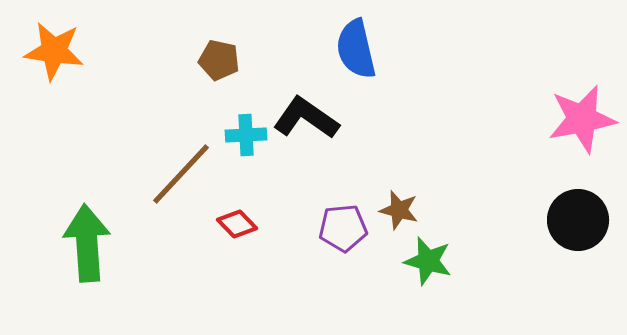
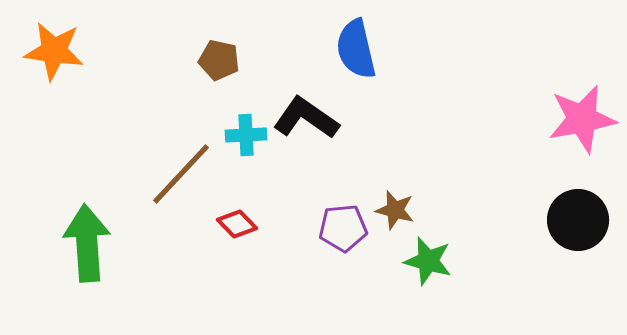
brown star: moved 4 px left
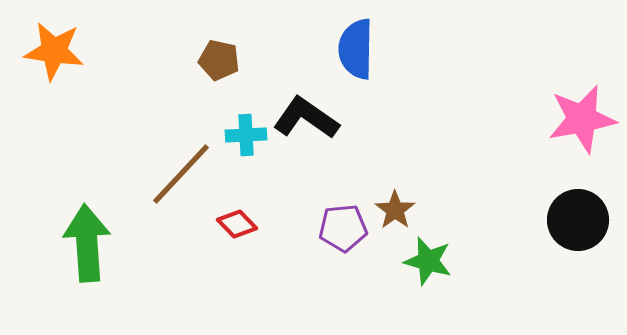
blue semicircle: rotated 14 degrees clockwise
brown star: rotated 21 degrees clockwise
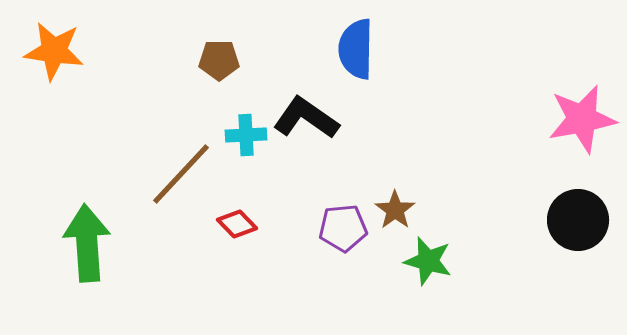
brown pentagon: rotated 12 degrees counterclockwise
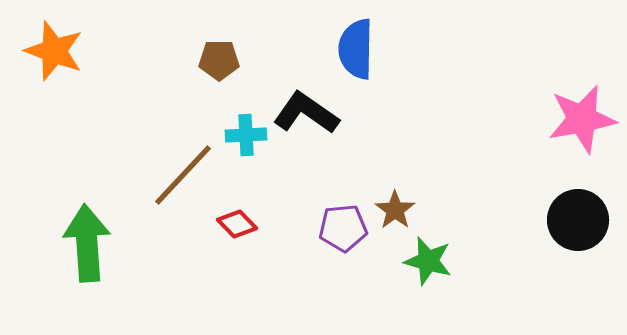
orange star: rotated 12 degrees clockwise
black L-shape: moved 5 px up
brown line: moved 2 px right, 1 px down
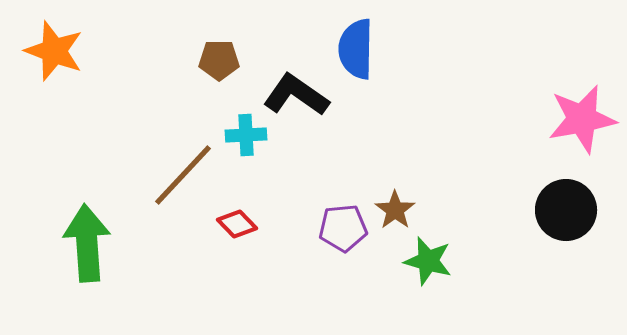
black L-shape: moved 10 px left, 18 px up
black circle: moved 12 px left, 10 px up
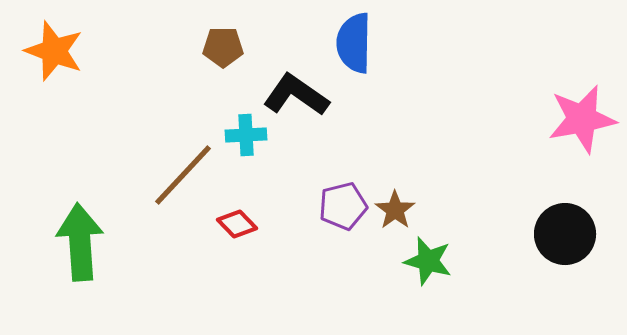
blue semicircle: moved 2 px left, 6 px up
brown pentagon: moved 4 px right, 13 px up
black circle: moved 1 px left, 24 px down
purple pentagon: moved 22 px up; rotated 9 degrees counterclockwise
green arrow: moved 7 px left, 1 px up
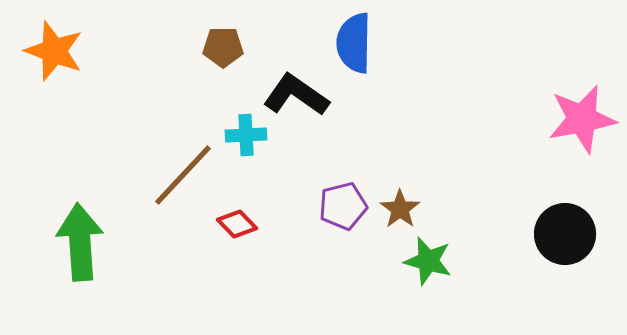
brown star: moved 5 px right, 1 px up
